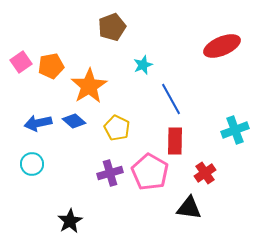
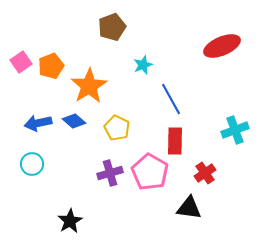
orange pentagon: rotated 10 degrees counterclockwise
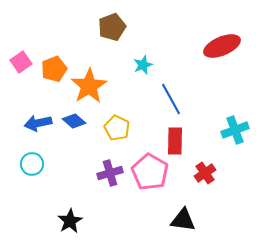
orange pentagon: moved 3 px right, 3 px down
black triangle: moved 6 px left, 12 px down
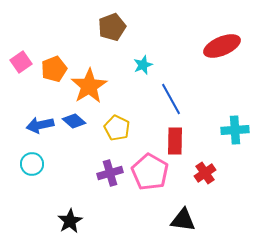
blue arrow: moved 2 px right, 2 px down
cyan cross: rotated 16 degrees clockwise
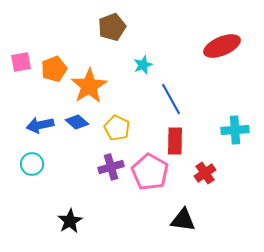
pink square: rotated 25 degrees clockwise
blue diamond: moved 3 px right, 1 px down
purple cross: moved 1 px right, 6 px up
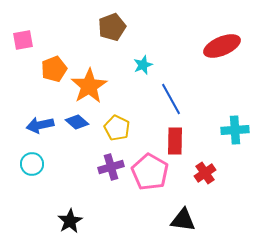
pink square: moved 2 px right, 22 px up
